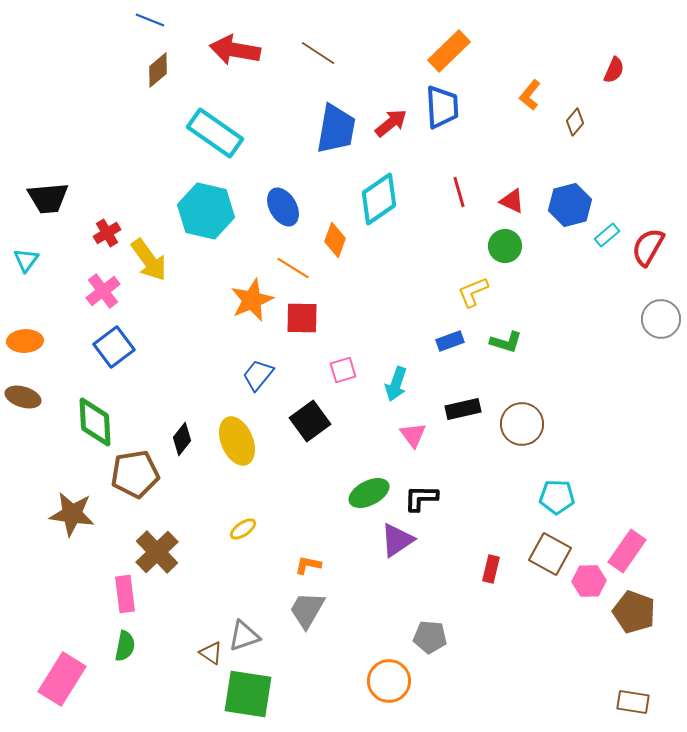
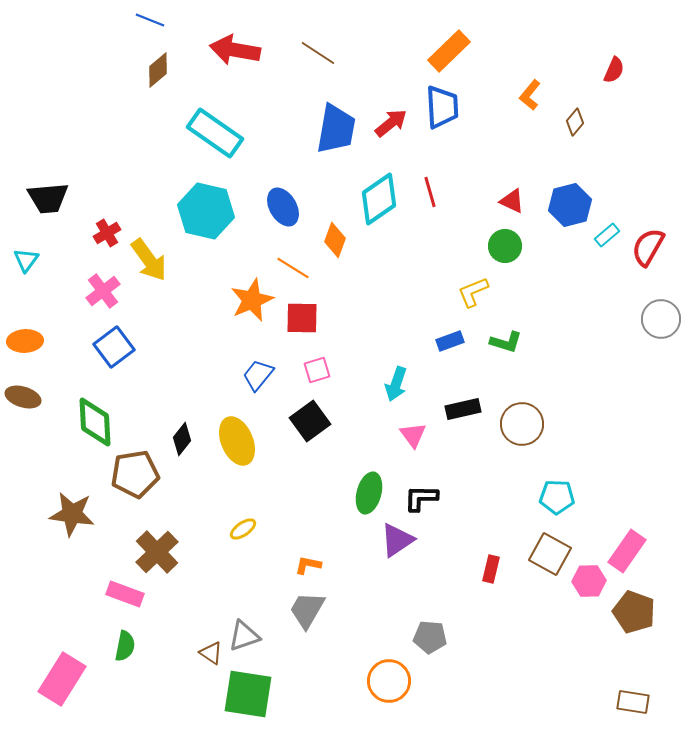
red line at (459, 192): moved 29 px left
pink square at (343, 370): moved 26 px left
green ellipse at (369, 493): rotated 48 degrees counterclockwise
pink rectangle at (125, 594): rotated 63 degrees counterclockwise
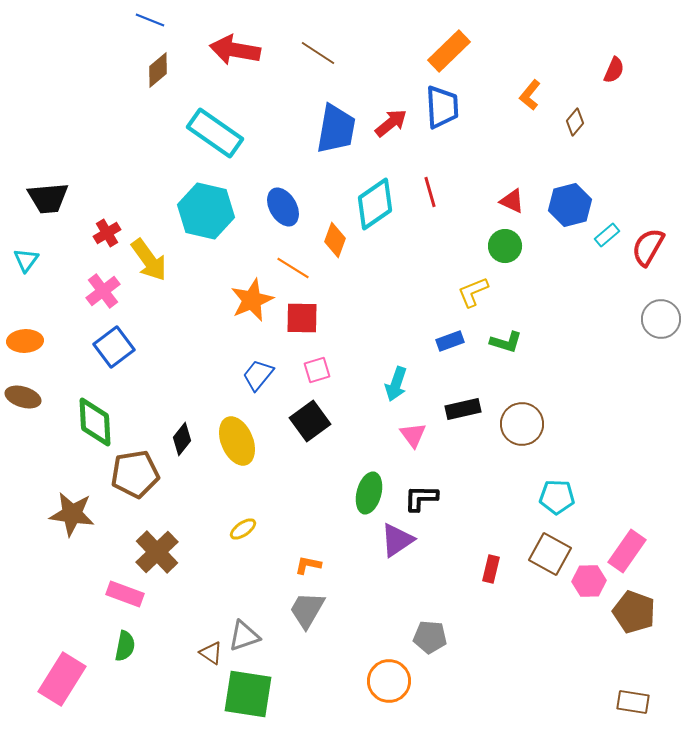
cyan diamond at (379, 199): moved 4 px left, 5 px down
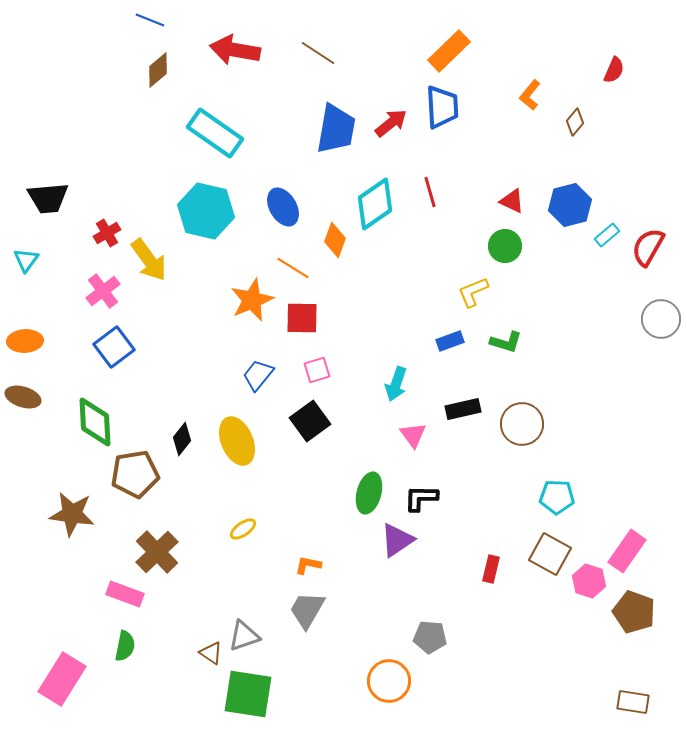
pink hexagon at (589, 581): rotated 20 degrees clockwise
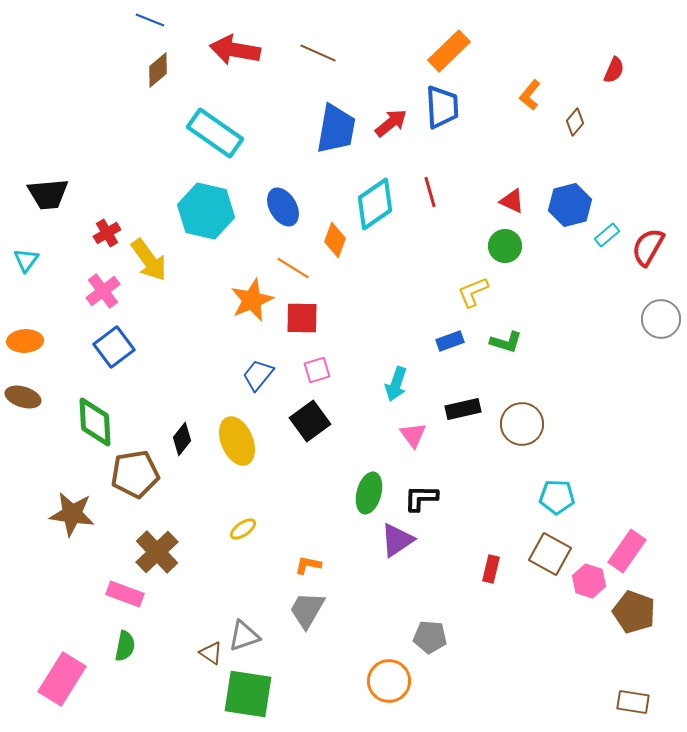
brown line at (318, 53): rotated 9 degrees counterclockwise
black trapezoid at (48, 198): moved 4 px up
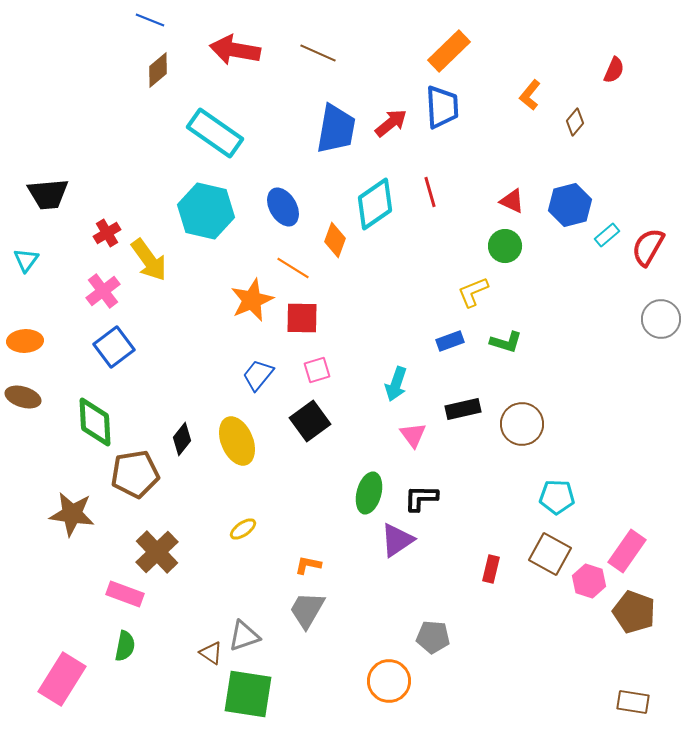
gray pentagon at (430, 637): moved 3 px right
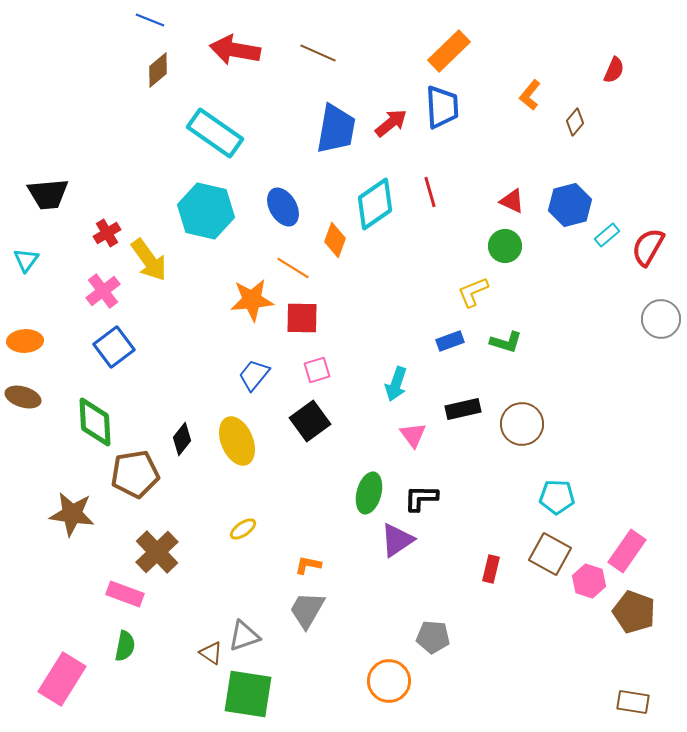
orange star at (252, 300): rotated 18 degrees clockwise
blue trapezoid at (258, 375): moved 4 px left
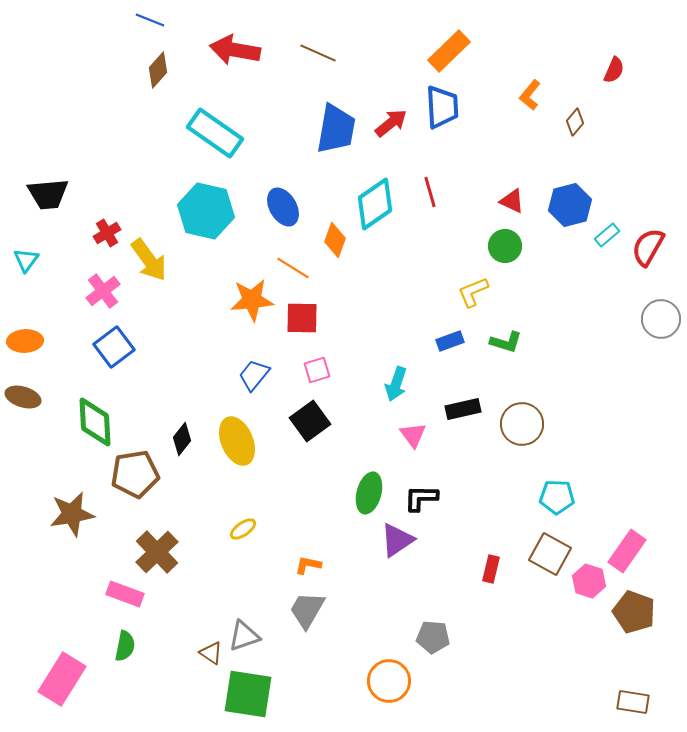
brown diamond at (158, 70): rotated 9 degrees counterclockwise
brown star at (72, 514): rotated 18 degrees counterclockwise
